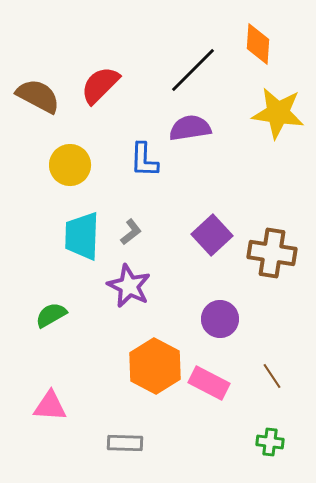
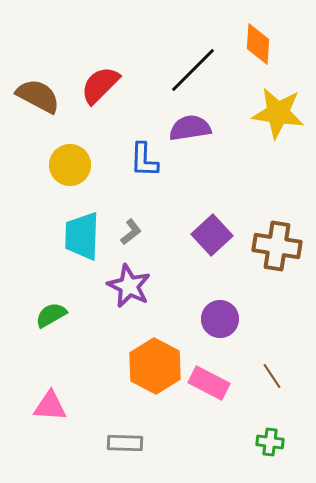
brown cross: moved 5 px right, 7 px up
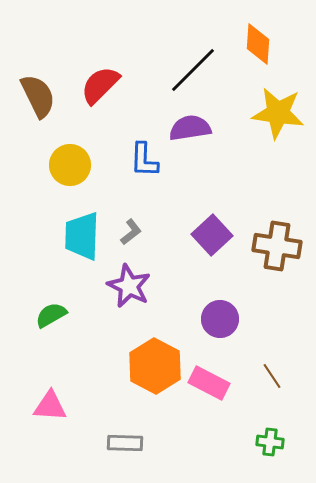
brown semicircle: rotated 36 degrees clockwise
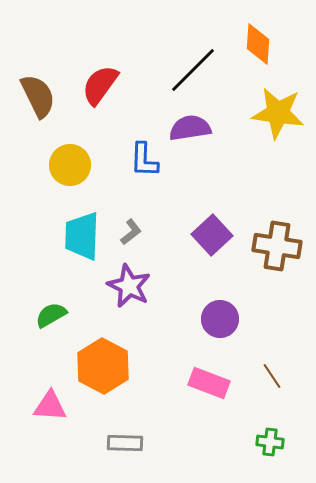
red semicircle: rotated 9 degrees counterclockwise
orange hexagon: moved 52 px left
pink rectangle: rotated 6 degrees counterclockwise
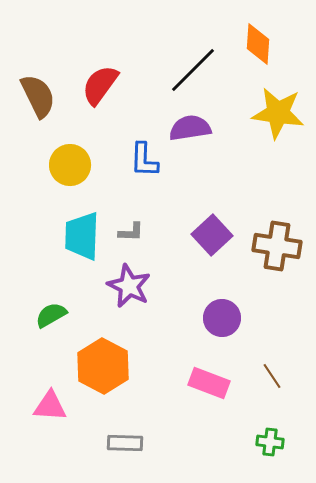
gray L-shape: rotated 40 degrees clockwise
purple circle: moved 2 px right, 1 px up
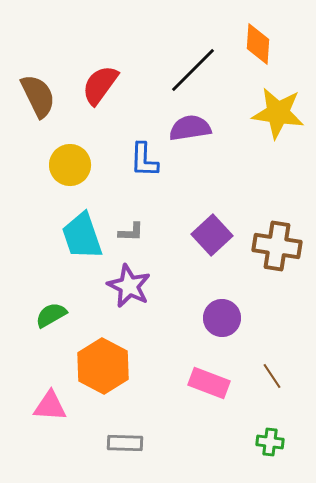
cyan trapezoid: rotated 21 degrees counterclockwise
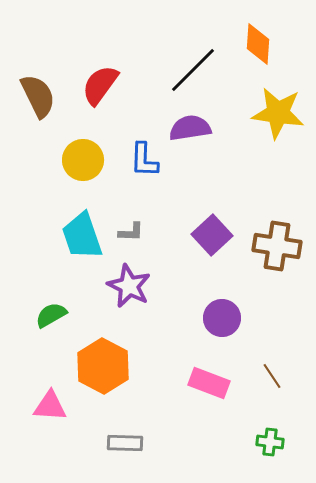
yellow circle: moved 13 px right, 5 px up
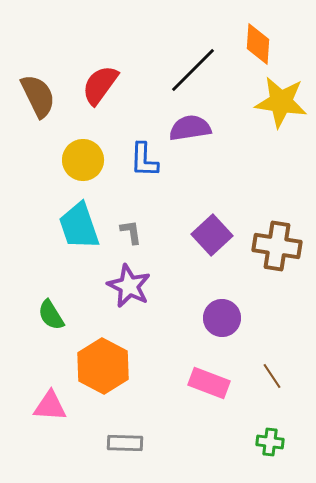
yellow star: moved 3 px right, 11 px up
gray L-shape: rotated 100 degrees counterclockwise
cyan trapezoid: moved 3 px left, 10 px up
green semicircle: rotated 92 degrees counterclockwise
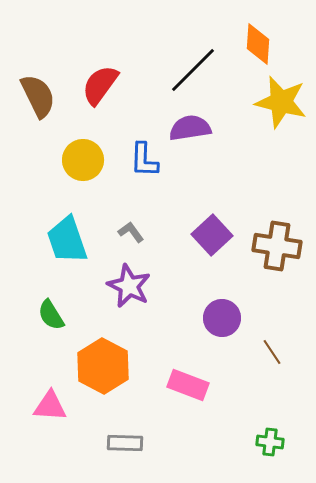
yellow star: rotated 6 degrees clockwise
cyan trapezoid: moved 12 px left, 14 px down
gray L-shape: rotated 28 degrees counterclockwise
brown line: moved 24 px up
pink rectangle: moved 21 px left, 2 px down
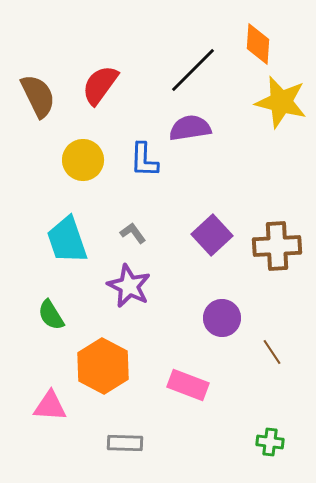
gray L-shape: moved 2 px right, 1 px down
brown cross: rotated 12 degrees counterclockwise
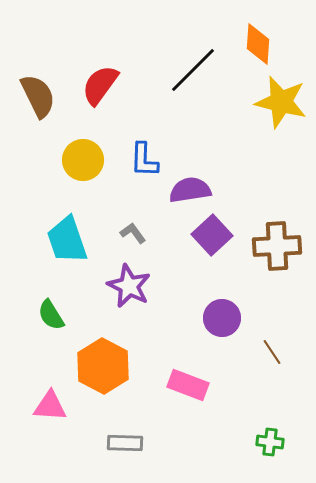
purple semicircle: moved 62 px down
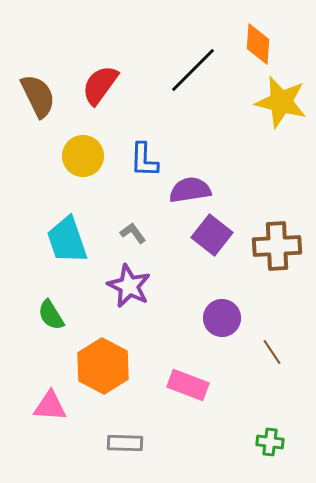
yellow circle: moved 4 px up
purple square: rotated 9 degrees counterclockwise
